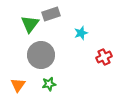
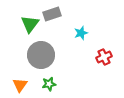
gray rectangle: moved 1 px right
orange triangle: moved 2 px right
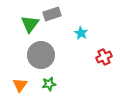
cyan star: rotated 24 degrees counterclockwise
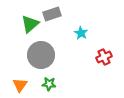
green triangle: rotated 12 degrees clockwise
green star: rotated 16 degrees clockwise
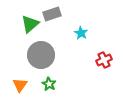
red cross: moved 3 px down
green star: rotated 24 degrees clockwise
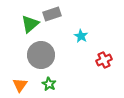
cyan star: moved 3 px down
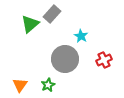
gray rectangle: rotated 30 degrees counterclockwise
gray circle: moved 24 px right, 4 px down
green star: moved 1 px left, 1 px down; rotated 16 degrees clockwise
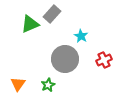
green triangle: rotated 18 degrees clockwise
orange triangle: moved 2 px left, 1 px up
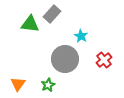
green triangle: rotated 30 degrees clockwise
red cross: rotated 14 degrees counterclockwise
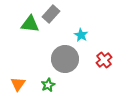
gray rectangle: moved 1 px left
cyan star: moved 1 px up
